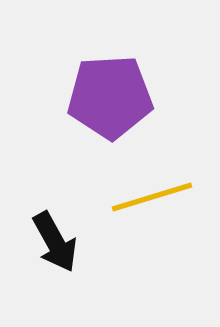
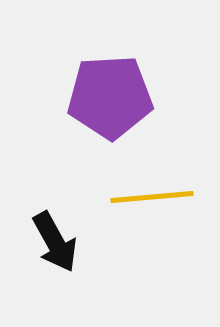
yellow line: rotated 12 degrees clockwise
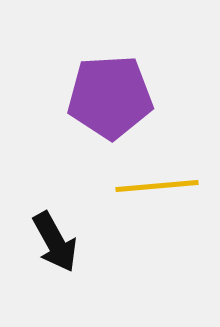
yellow line: moved 5 px right, 11 px up
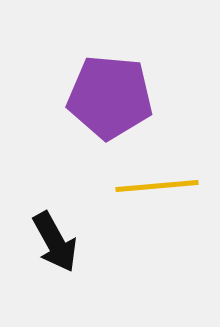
purple pentagon: rotated 8 degrees clockwise
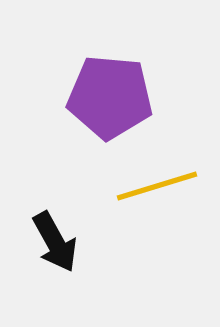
yellow line: rotated 12 degrees counterclockwise
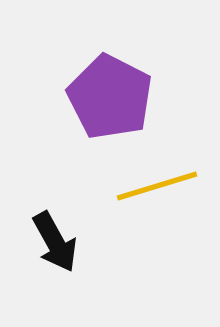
purple pentagon: rotated 22 degrees clockwise
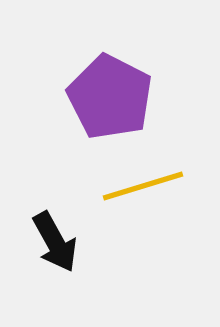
yellow line: moved 14 px left
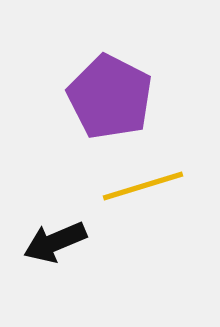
black arrow: rotated 96 degrees clockwise
